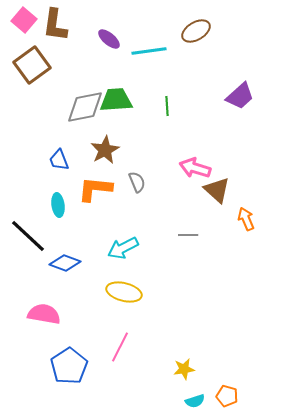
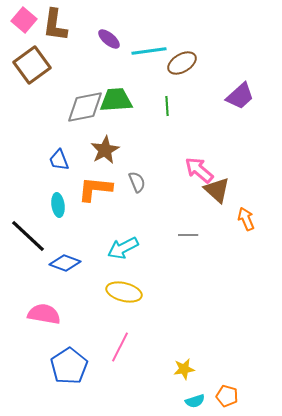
brown ellipse: moved 14 px left, 32 px down
pink arrow: moved 4 px right, 2 px down; rotated 24 degrees clockwise
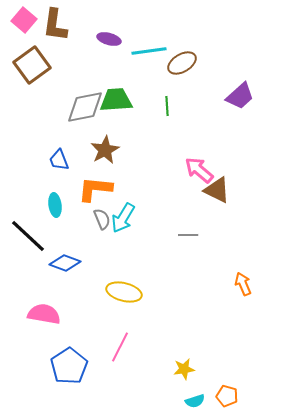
purple ellipse: rotated 25 degrees counterclockwise
gray semicircle: moved 35 px left, 37 px down
brown triangle: rotated 16 degrees counterclockwise
cyan ellipse: moved 3 px left
orange arrow: moved 3 px left, 65 px down
cyan arrow: moved 30 px up; rotated 32 degrees counterclockwise
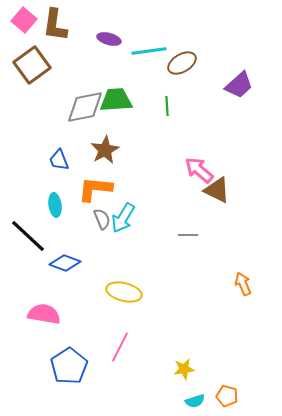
purple trapezoid: moved 1 px left, 11 px up
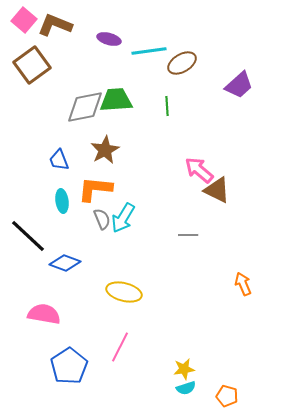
brown L-shape: rotated 104 degrees clockwise
cyan ellipse: moved 7 px right, 4 px up
cyan semicircle: moved 9 px left, 13 px up
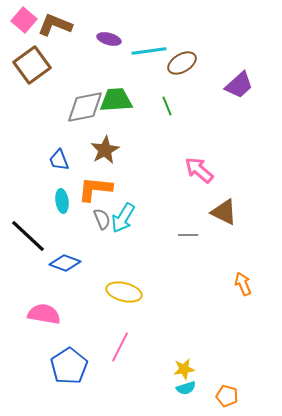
green line: rotated 18 degrees counterclockwise
brown triangle: moved 7 px right, 22 px down
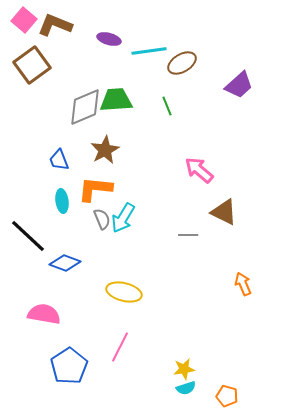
gray diamond: rotated 12 degrees counterclockwise
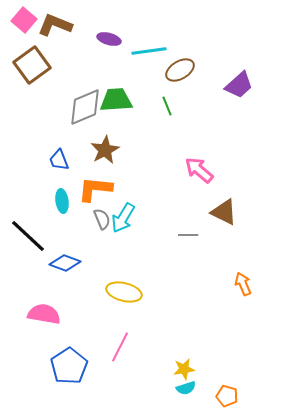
brown ellipse: moved 2 px left, 7 px down
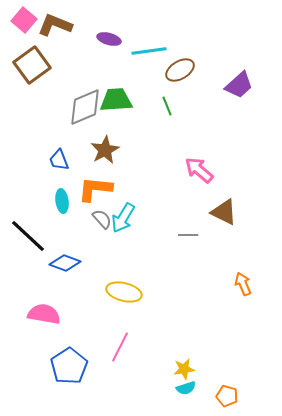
gray semicircle: rotated 20 degrees counterclockwise
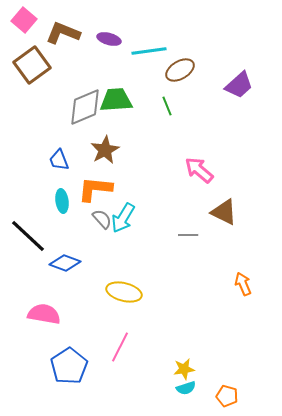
brown L-shape: moved 8 px right, 8 px down
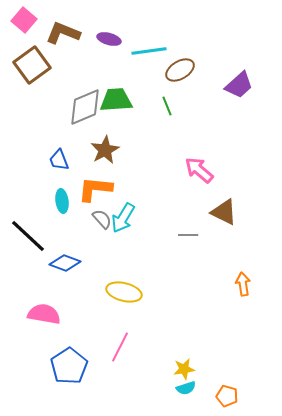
orange arrow: rotated 15 degrees clockwise
